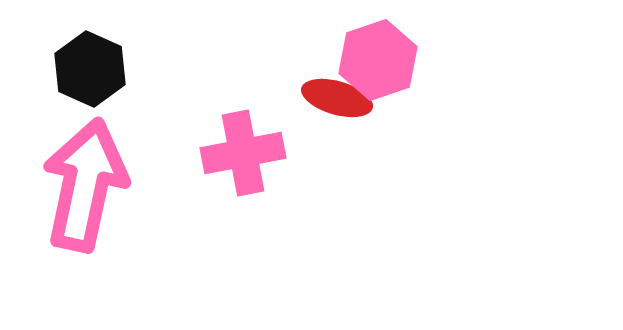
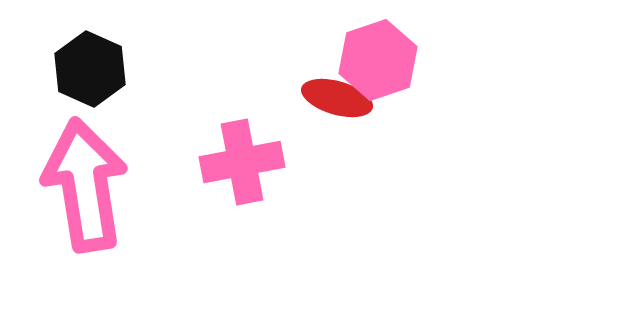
pink cross: moved 1 px left, 9 px down
pink arrow: rotated 21 degrees counterclockwise
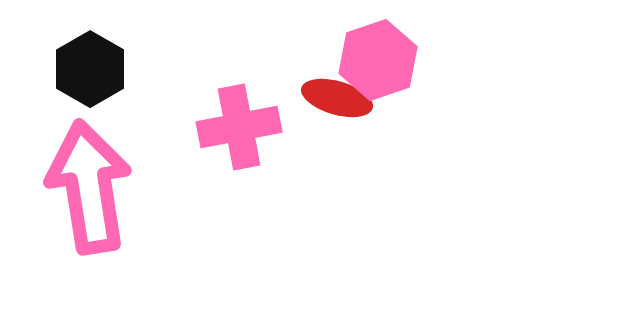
black hexagon: rotated 6 degrees clockwise
pink cross: moved 3 px left, 35 px up
pink arrow: moved 4 px right, 2 px down
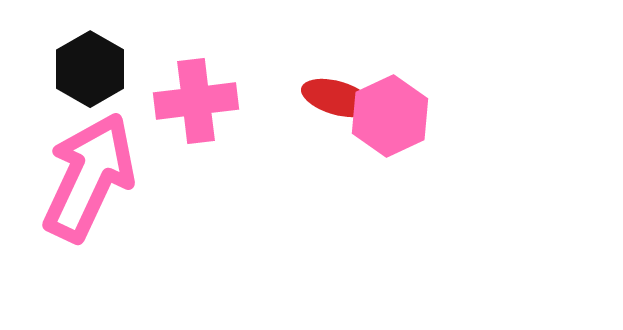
pink hexagon: moved 12 px right, 56 px down; rotated 6 degrees counterclockwise
pink cross: moved 43 px left, 26 px up; rotated 4 degrees clockwise
pink arrow: moved 10 px up; rotated 34 degrees clockwise
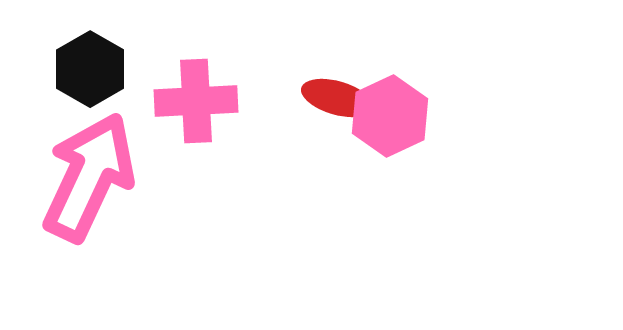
pink cross: rotated 4 degrees clockwise
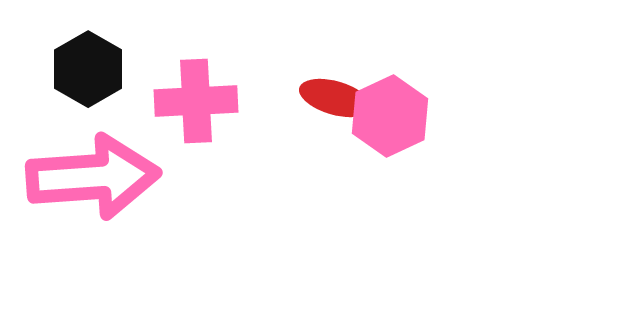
black hexagon: moved 2 px left
red ellipse: moved 2 px left
pink arrow: moved 4 px right; rotated 61 degrees clockwise
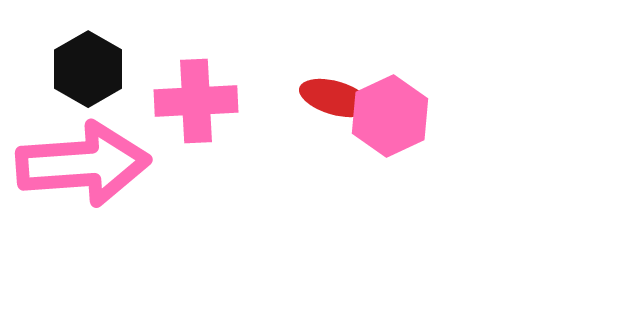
pink arrow: moved 10 px left, 13 px up
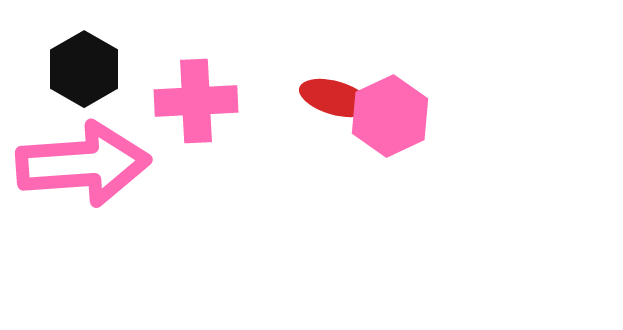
black hexagon: moved 4 px left
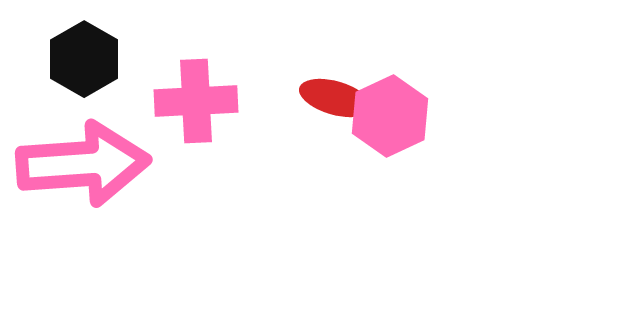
black hexagon: moved 10 px up
